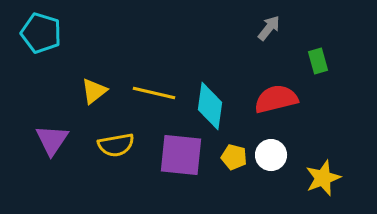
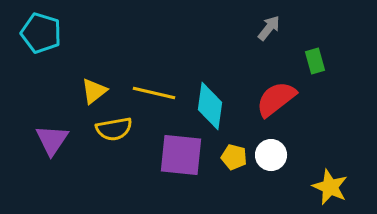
green rectangle: moved 3 px left
red semicircle: rotated 24 degrees counterclockwise
yellow semicircle: moved 2 px left, 16 px up
yellow star: moved 7 px right, 9 px down; rotated 27 degrees counterclockwise
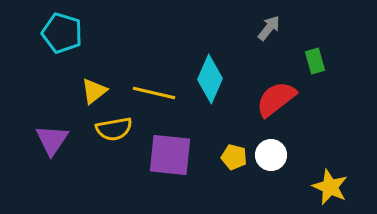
cyan pentagon: moved 21 px right
cyan diamond: moved 27 px up; rotated 15 degrees clockwise
purple square: moved 11 px left
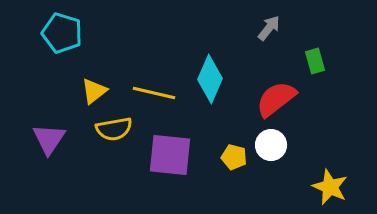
purple triangle: moved 3 px left, 1 px up
white circle: moved 10 px up
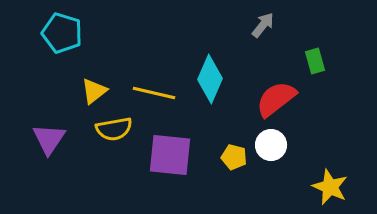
gray arrow: moved 6 px left, 3 px up
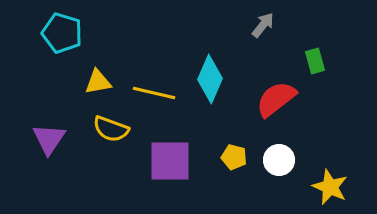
yellow triangle: moved 4 px right, 9 px up; rotated 28 degrees clockwise
yellow semicircle: moved 3 px left; rotated 30 degrees clockwise
white circle: moved 8 px right, 15 px down
purple square: moved 6 px down; rotated 6 degrees counterclockwise
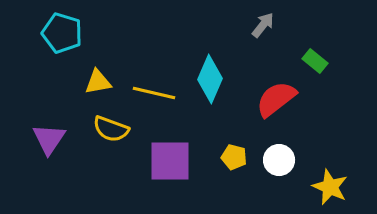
green rectangle: rotated 35 degrees counterclockwise
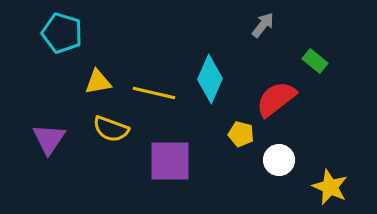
yellow pentagon: moved 7 px right, 23 px up
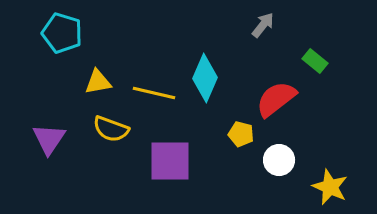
cyan diamond: moved 5 px left, 1 px up
